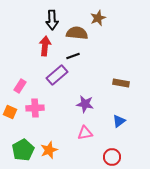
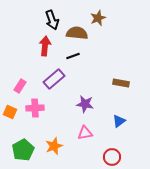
black arrow: rotated 18 degrees counterclockwise
purple rectangle: moved 3 px left, 4 px down
orange star: moved 5 px right, 4 px up
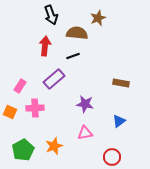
black arrow: moved 1 px left, 5 px up
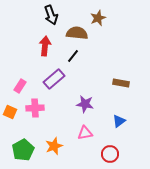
black line: rotated 32 degrees counterclockwise
red circle: moved 2 px left, 3 px up
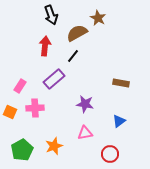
brown star: rotated 21 degrees counterclockwise
brown semicircle: rotated 35 degrees counterclockwise
green pentagon: moved 1 px left
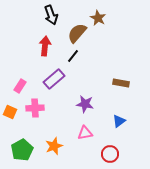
brown semicircle: rotated 20 degrees counterclockwise
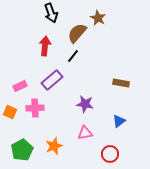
black arrow: moved 2 px up
purple rectangle: moved 2 px left, 1 px down
pink rectangle: rotated 32 degrees clockwise
